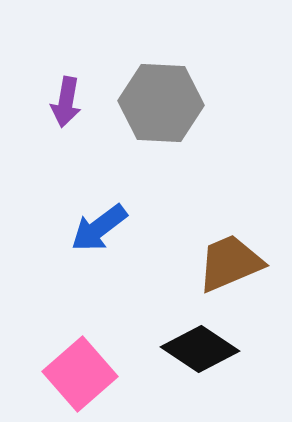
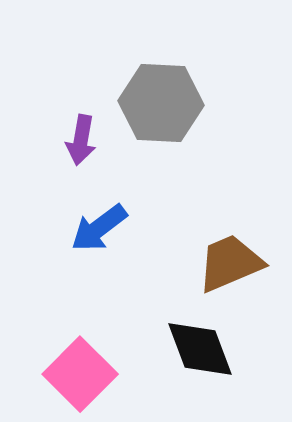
purple arrow: moved 15 px right, 38 px down
black diamond: rotated 36 degrees clockwise
pink square: rotated 4 degrees counterclockwise
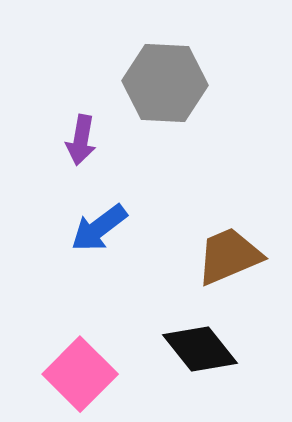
gray hexagon: moved 4 px right, 20 px up
brown trapezoid: moved 1 px left, 7 px up
black diamond: rotated 18 degrees counterclockwise
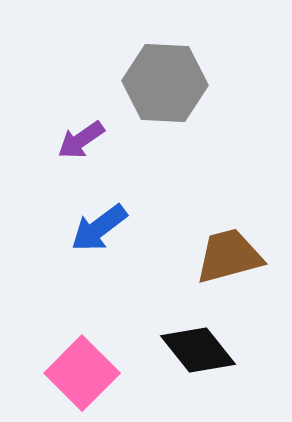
purple arrow: rotated 45 degrees clockwise
brown trapezoid: rotated 8 degrees clockwise
black diamond: moved 2 px left, 1 px down
pink square: moved 2 px right, 1 px up
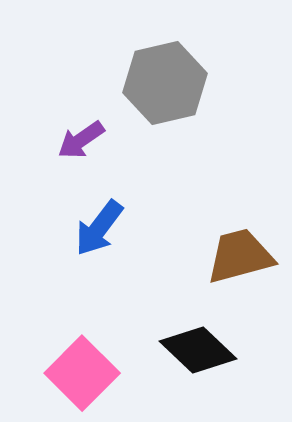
gray hexagon: rotated 16 degrees counterclockwise
blue arrow: rotated 16 degrees counterclockwise
brown trapezoid: moved 11 px right
black diamond: rotated 8 degrees counterclockwise
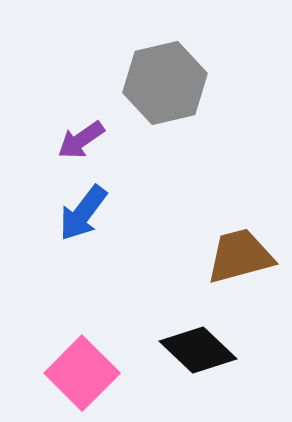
blue arrow: moved 16 px left, 15 px up
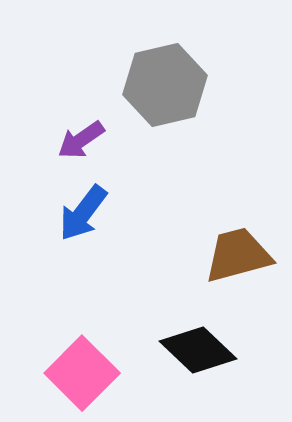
gray hexagon: moved 2 px down
brown trapezoid: moved 2 px left, 1 px up
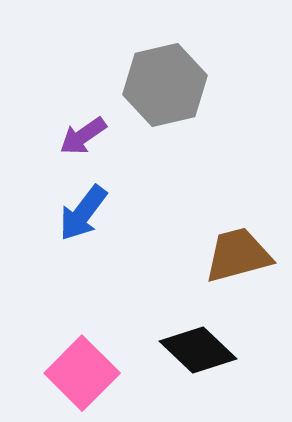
purple arrow: moved 2 px right, 4 px up
